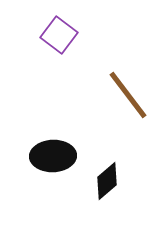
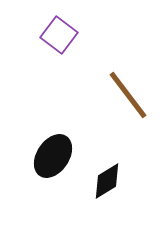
black ellipse: rotated 54 degrees counterclockwise
black diamond: rotated 9 degrees clockwise
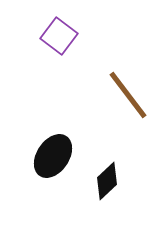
purple square: moved 1 px down
black diamond: rotated 12 degrees counterclockwise
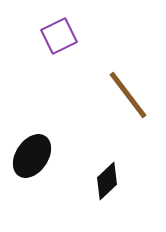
purple square: rotated 27 degrees clockwise
black ellipse: moved 21 px left
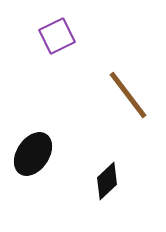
purple square: moved 2 px left
black ellipse: moved 1 px right, 2 px up
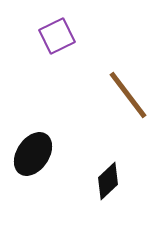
black diamond: moved 1 px right
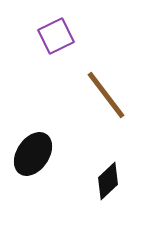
purple square: moved 1 px left
brown line: moved 22 px left
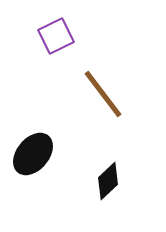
brown line: moved 3 px left, 1 px up
black ellipse: rotated 6 degrees clockwise
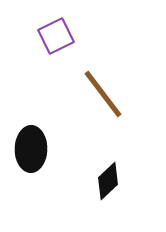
black ellipse: moved 2 px left, 5 px up; rotated 39 degrees counterclockwise
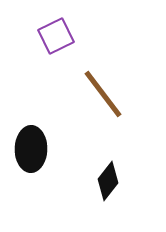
black diamond: rotated 9 degrees counterclockwise
